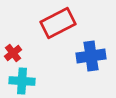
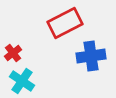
red rectangle: moved 7 px right
cyan cross: rotated 30 degrees clockwise
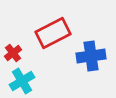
red rectangle: moved 12 px left, 10 px down
cyan cross: rotated 25 degrees clockwise
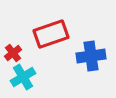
red rectangle: moved 2 px left, 1 px down; rotated 8 degrees clockwise
cyan cross: moved 1 px right, 4 px up
